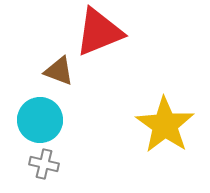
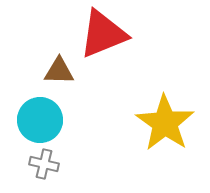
red triangle: moved 4 px right, 2 px down
brown triangle: rotated 20 degrees counterclockwise
yellow star: moved 2 px up
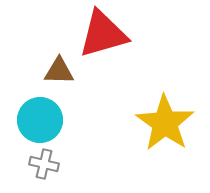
red triangle: rotated 6 degrees clockwise
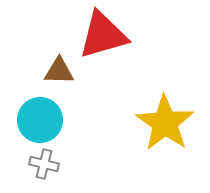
red triangle: moved 1 px down
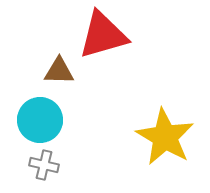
yellow star: moved 14 px down; rotated 4 degrees counterclockwise
gray cross: moved 1 px down
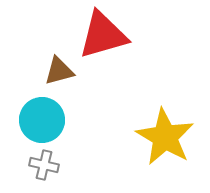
brown triangle: rotated 16 degrees counterclockwise
cyan circle: moved 2 px right
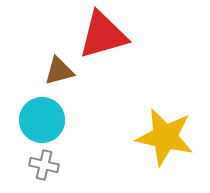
yellow star: rotated 18 degrees counterclockwise
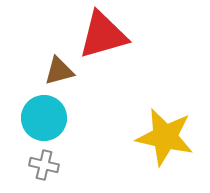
cyan circle: moved 2 px right, 2 px up
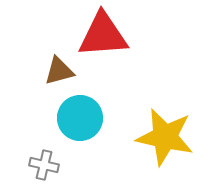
red triangle: rotated 12 degrees clockwise
cyan circle: moved 36 px right
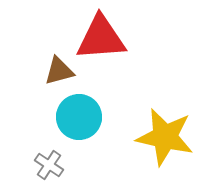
red triangle: moved 2 px left, 3 px down
cyan circle: moved 1 px left, 1 px up
gray cross: moved 5 px right; rotated 20 degrees clockwise
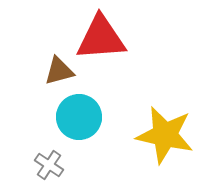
yellow star: moved 2 px up
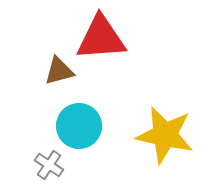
cyan circle: moved 9 px down
